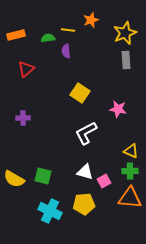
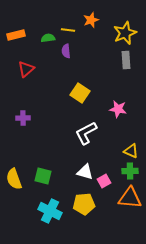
yellow semicircle: rotated 40 degrees clockwise
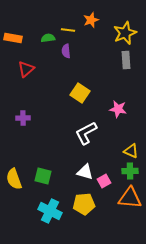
orange rectangle: moved 3 px left, 3 px down; rotated 24 degrees clockwise
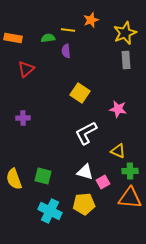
yellow triangle: moved 13 px left
pink square: moved 1 px left, 1 px down
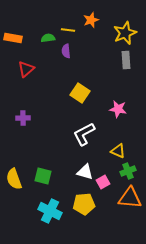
white L-shape: moved 2 px left, 1 px down
green cross: moved 2 px left; rotated 21 degrees counterclockwise
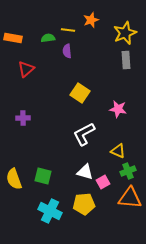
purple semicircle: moved 1 px right
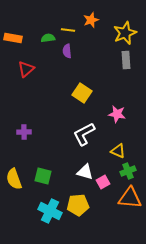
yellow square: moved 2 px right
pink star: moved 1 px left, 5 px down
purple cross: moved 1 px right, 14 px down
yellow pentagon: moved 6 px left, 1 px down
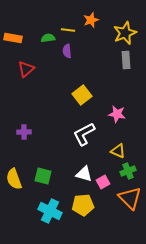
yellow square: moved 2 px down; rotated 18 degrees clockwise
white triangle: moved 1 px left, 2 px down
orange triangle: rotated 40 degrees clockwise
yellow pentagon: moved 5 px right
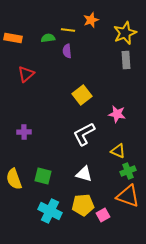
red triangle: moved 5 px down
pink square: moved 33 px down
orange triangle: moved 2 px left, 2 px up; rotated 25 degrees counterclockwise
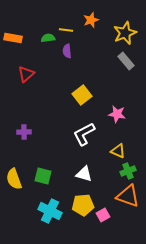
yellow line: moved 2 px left
gray rectangle: moved 1 px down; rotated 36 degrees counterclockwise
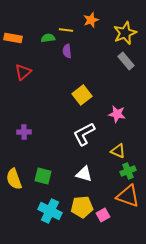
red triangle: moved 3 px left, 2 px up
yellow pentagon: moved 1 px left, 2 px down
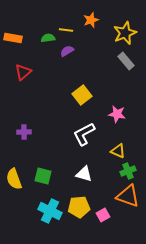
purple semicircle: rotated 64 degrees clockwise
yellow pentagon: moved 3 px left
